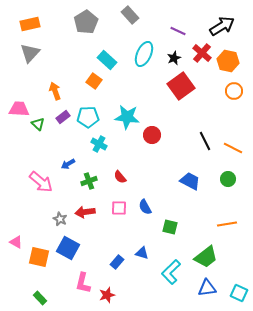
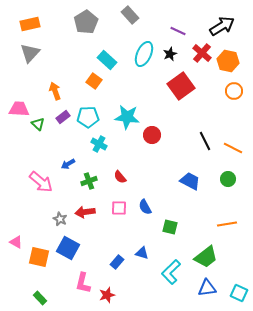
black star at (174, 58): moved 4 px left, 4 px up
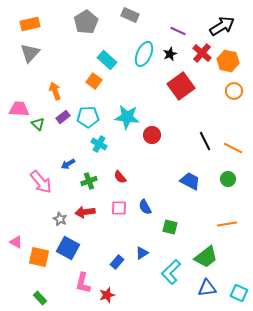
gray rectangle at (130, 15): rotated 24 degrees counterclockwise
pink arrow at (41, 182): rotated 10 degrees clockwise
blue triangle at (142, 253): rotated 48 degrees counterclockwise
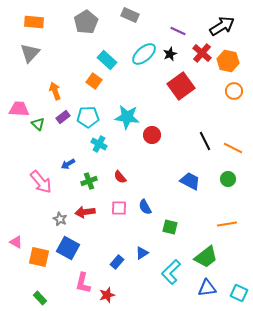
orange rectangle at (30, 24): moved 4 px right, 2 px up; rotated 18 degrees clockwise
cyan ellipse at (144, 54): rotated 25 degrees clockwise
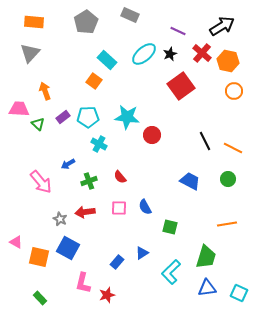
orange arrow at (55, 91): moved 10 px left
green trapezoid at (206, 257): rotated 35 degrees counterclockwise
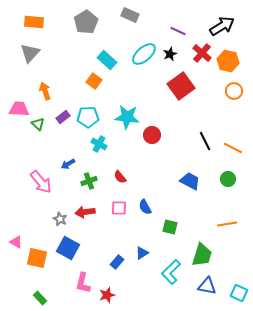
orange square at (39, 257): moved 2 px left, 1 px down
green trapezoid at (206, 257): moved 4 px left, 2 px up
blue triangle at (207, 288): moved 2 px up; rotated 18 degrees clockwise
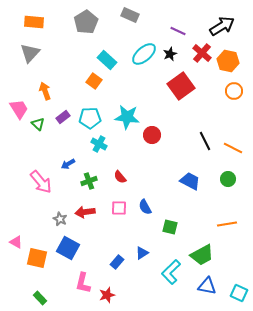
pink trapezoid at (19, 109): rotated 55 degrees clockwise
cyan pentagon at (88, 117): moved 2 px right, 1 px down
green trapezoid at (202, 255): rotated 45 degrees clockwise
